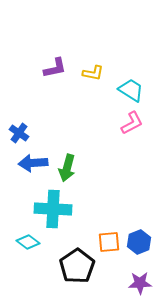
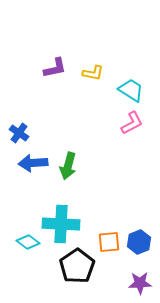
green arrow: moved 1 px right, 2 px up
cyan cross: moved 8 px right, 15 px down
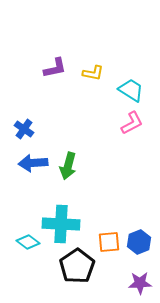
blue cross: moved 5 px right, 4 px up
